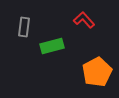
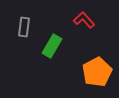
green rectangle: rotated 45 degrees counterclockwise
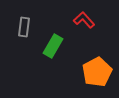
green rectangle: moved 1 px right
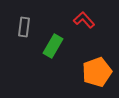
orange pentagon: rotated 8 degrees clockwise
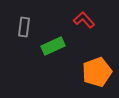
green rectangle: rotated 35 degrees clockwise
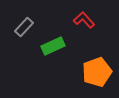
gray rectangle: rotated 36 degrees clockwise
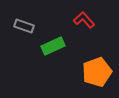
gray rectangle: moved 1 px up; rotated 66 degrees clockwise
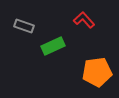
orange pentagon: rotated 12 degrees clockwise
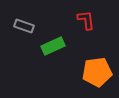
red L-shape: moved 2 px right; rotated 35 degrees clockwise
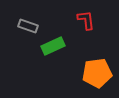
gray rectangle: moved 4 px right
orange pentagon: moved 1 px down
